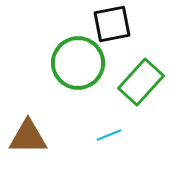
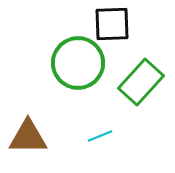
black square: rotated 9 degrees clockwise
cyan line: moved 9 px left, 1 px down
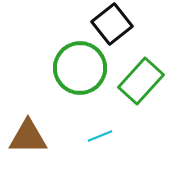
black square: rotated 36 degrees counterclockwise
green circle: moved 2 px right, 5 px down
green rectangle: moved 1 px up
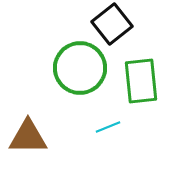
green rectangle: rotated 48 degrees counterclockwise
cyan line: moved 8 px right, 9 px up
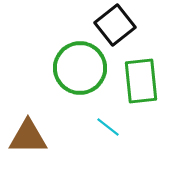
black square: moved 3 px right, 1 px down
cyan line: rotated 60 degrees clockwise
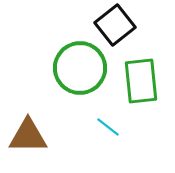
brown triangle: moved 1 px up
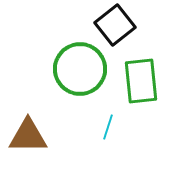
green circle: moved 1 px down
cyan line: rotated 70 degrees clockwise
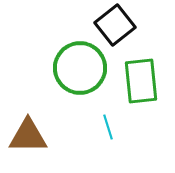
green circle: moved 1 px up
cyan line: rotated 35 degrees counterclockwise
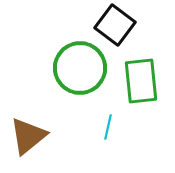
black square: rotated 15 degrees counterclockwise
cyan line: rotated 30 degrees clockwise
brown triangle: rotated 39 degrees counterclockwise
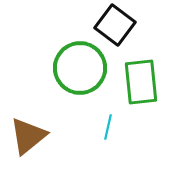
green rectangle: moved 1 px down
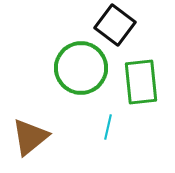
green circle: moved 1 px right
brown triangle: moved 2 px right, 1 px down
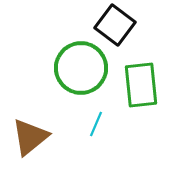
green rectangle: moved 3 px down
cyan line: moved 12 px left, 3 px up; rotated 10 degrees clockwise
